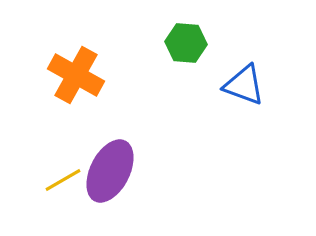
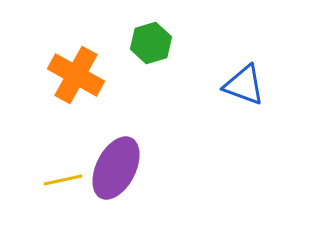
green hexagon: moved 35 px left; rotated 21 degrees counterclockwise
purple ellipse: moved 6 px right, 3 px up
yellow line: rotated 18 degrees clockwise
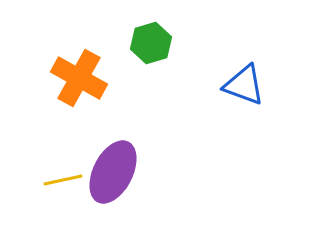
orange cross: moved 3 px right, 3 px down
purple ellipse: moved 3 px left, 4 px down
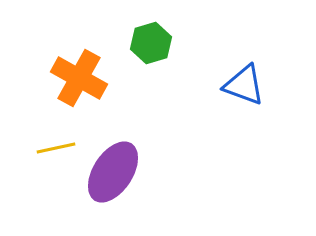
purple ellipse: rotated 6 degrees clockwise
yellow line: moved 7 px left, 32 px up
